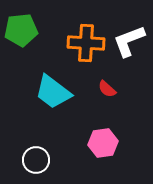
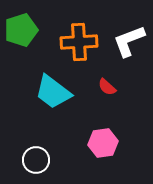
green pentagon: rotated 12 degrees counterclockwise
orange cross: moved 7 px left, 1 px up; rotated 6 degrees counterclockwise
red semicircle: moved 2 px up
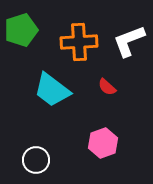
cyan trapezoid: moved 1 px left, 2 px up
pink hexagon: rotated 12 degrees counterclockwise
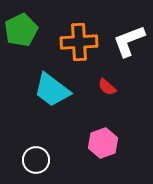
green pentagon: rotated 8 degrees counterclockwise
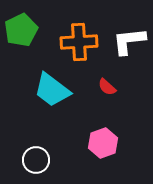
white L-shape: rotated 15 degrees clockwise
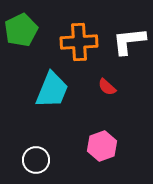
cyan trapezoid: rotated 105 degrees counterclockwise
pink hexagon: moved 1 px left, 3 px down
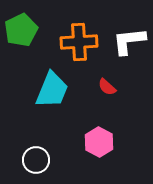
pink hexagon: moved 3 px left, 4 px up; rotated 12 degrees counterclockwise
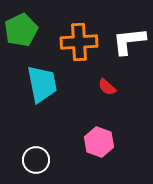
cyan trapezoid: moved 10 px left, 6 px up; rotated 33 degrees counterclockwise
pink hexagon: rotated 8 degrees counterclockwise
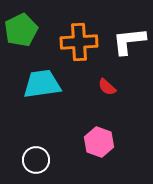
cyan trapezoid: rotated 87 degrees counterclockwise
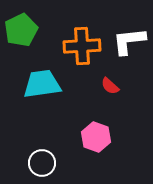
orange cross: moved 3 px right, 4 px down
red semicircle: moved 3 px right, 1 px up
pink hexagon: moved 3 px left, 5 px up
white circle: moved 6 px right, 3 px down
